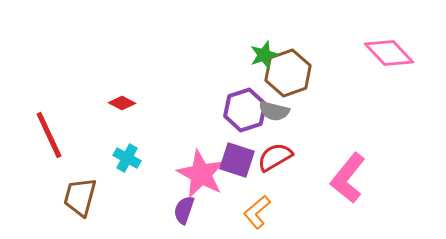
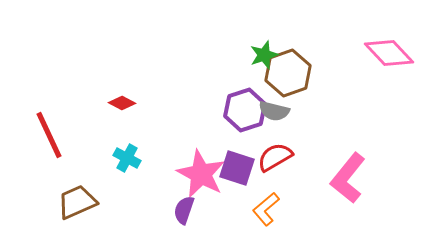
purple square: moved 8 px down
brown trapezoid: moved 3 px left, 5 px down; rotated 51 degrees clockwise
orange L-shape: moved 9 px right, 3 px up
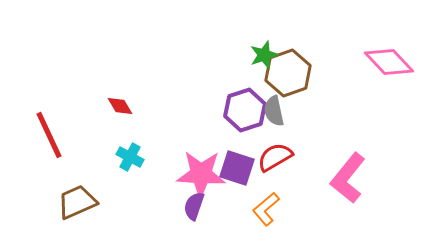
pink diamond: moved 9 px down
red diamond: moved 2 px left, 3 px down; rotated 32 degrees clockwise
gray semicircle: rotated 64 degrees clockwise
cyan cross: moved 3 px right, 1 px up
pink star: rotated 24 degrees counterclockwise
purple semicircle: moved 10 px right, 4 px up
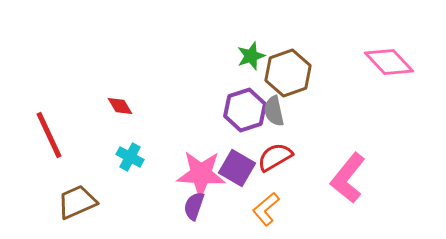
green star: moved 13 px left, 1 px down
purple square: rotated 12 degrees clockwise
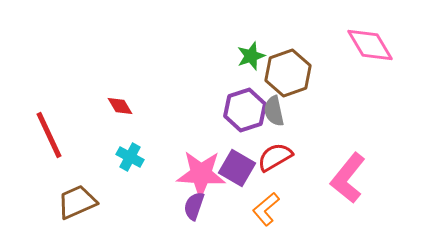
pink diamond: moved 19 px left, 17 px up; rotated 12 degrees clockwise
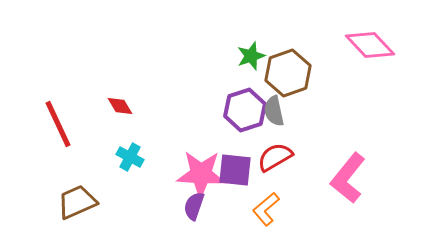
pink diamond: rotated 12 degrees counterclockwise
red line: moved 9 px right, 11 px up
purple square: moved 2 px left, 2 px down; rotated 24 degrees counterclockwise
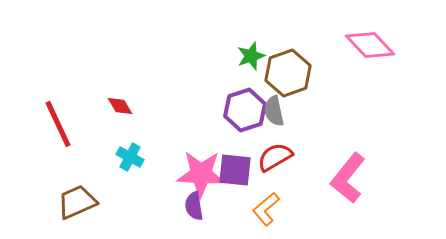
purple semicircle: rotated 28 degrees counterclockwise
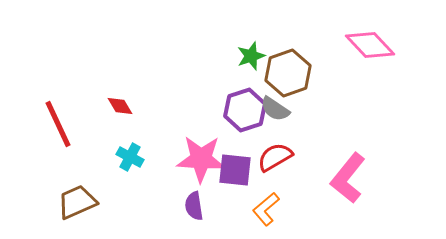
gray semicircle: moved 1 px right, 2 px up; rotated 44 degrees counterclockwise
pink star: moved 15 px up
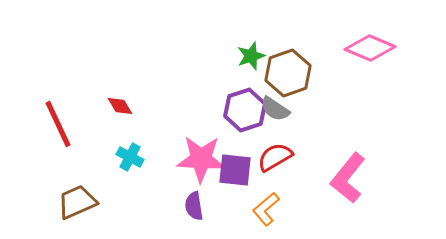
pink diamond: moved 3 px down; rotated 24 degrees counterclockwise
